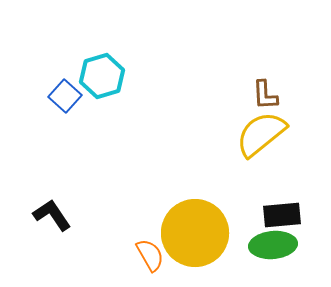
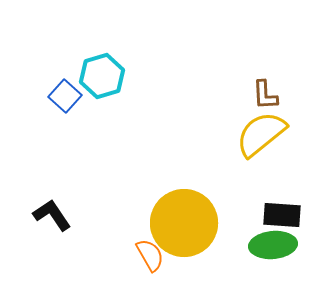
black rectangle: rotated 9 degrees clockwise
yellow circle: moved 11 px left, 10 px up
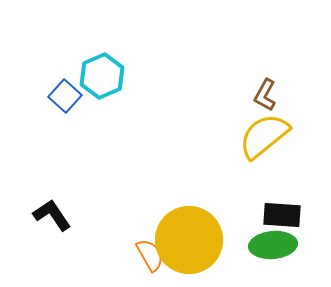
cyan hexagon: rotated 6 degrees counterclockwise
brown L-shape: rotated 32 degrees clockwise
yellow semicircle: moved 3 px right, 2 px down
yellow circle: moved 5 px right, 17 px down
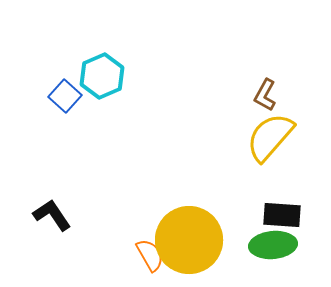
yellow semicircle: moved 6 px right, 1 px down; rotated 10 degrees counterclockwise
